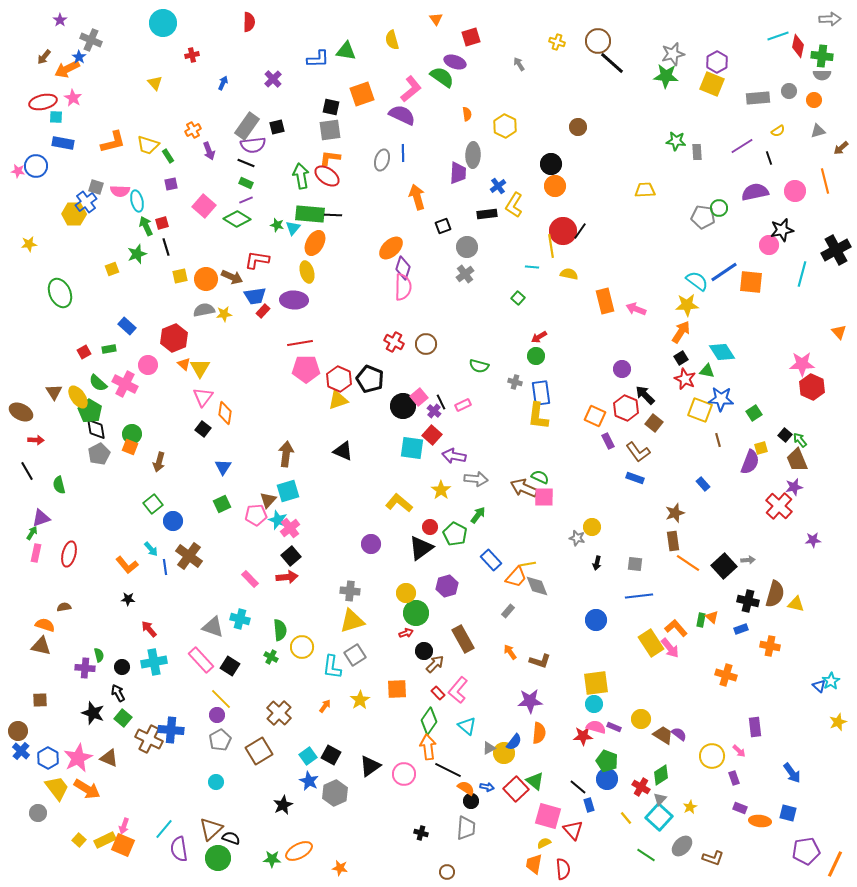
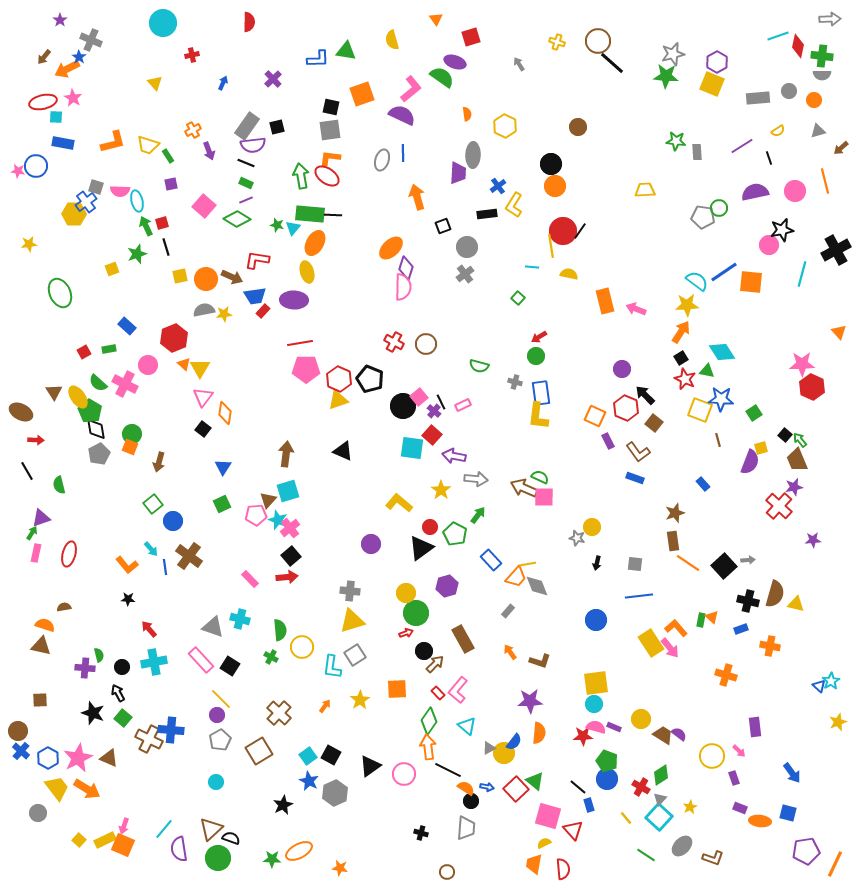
purple diamond at (403, 268): moved 3 px right
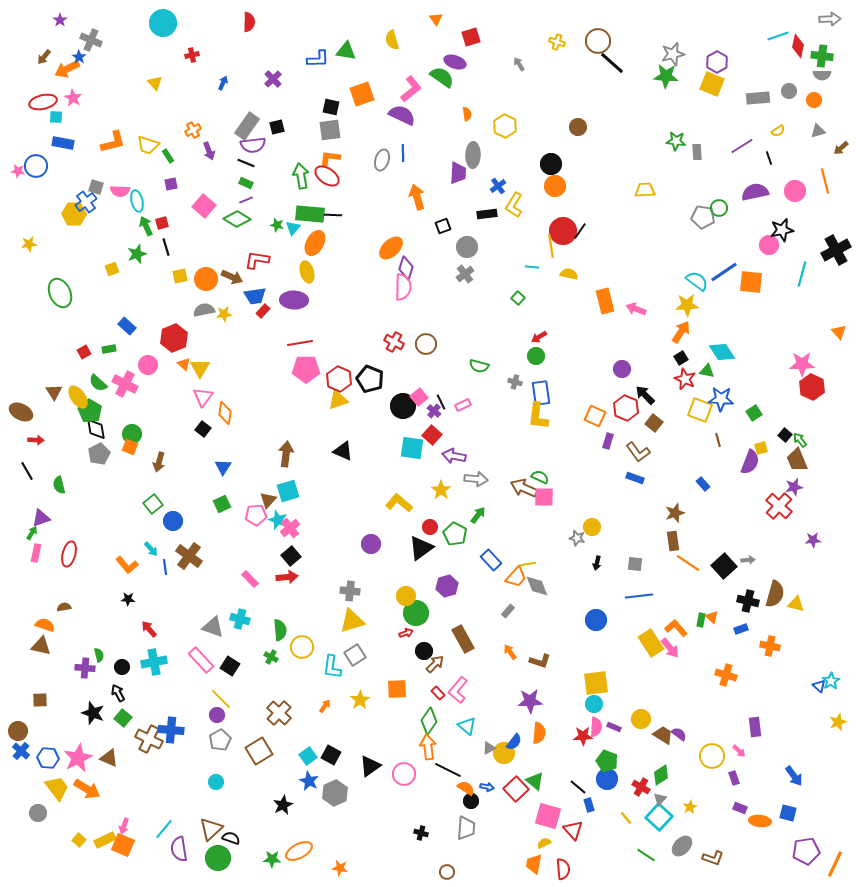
purple rectangle at (608, 441): rotated 42 degrees clockwise
yellow circle at (406, 593): moved 3 px down
pink semicircle at (596, 727): rotated 78 degrees clockwise
blue hexagon at (48, 758): rotated 25 degrees counterclockwise
blue arrow at (792, 773): moved 2 px right, 3 px down
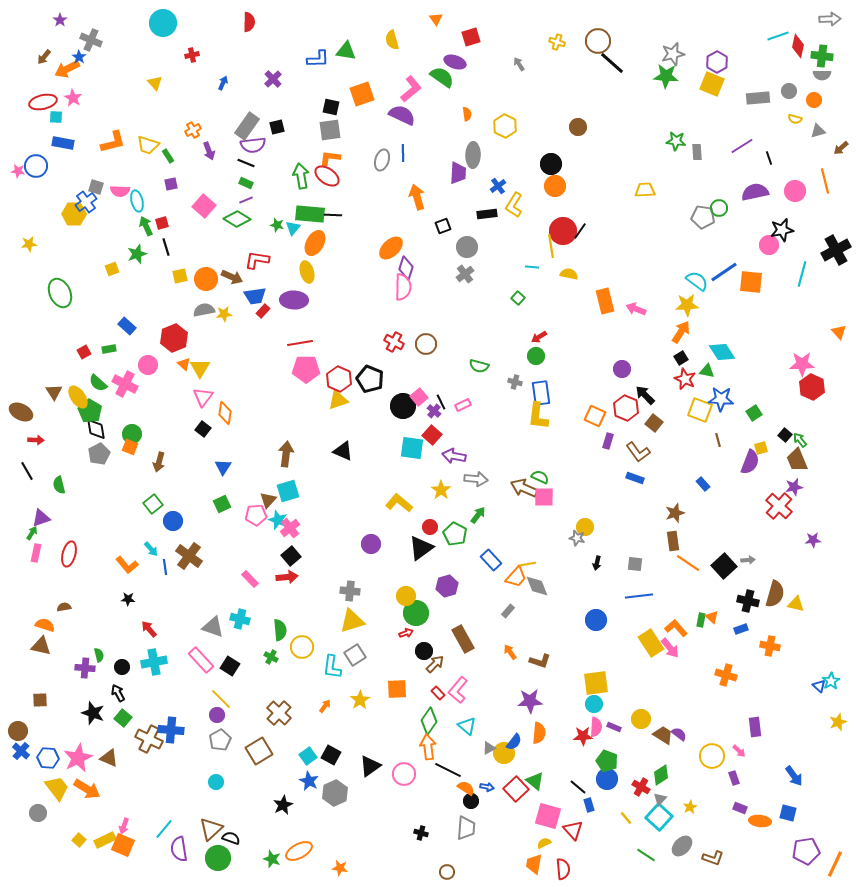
yellow semicircle at (778, 131): moved 17 px right, 12 px up; rotated 48 degrees clockwise
yellow circle at (592, 527): moved 7 px left
green star at (272, 859): rotated 18 degrees clockwise
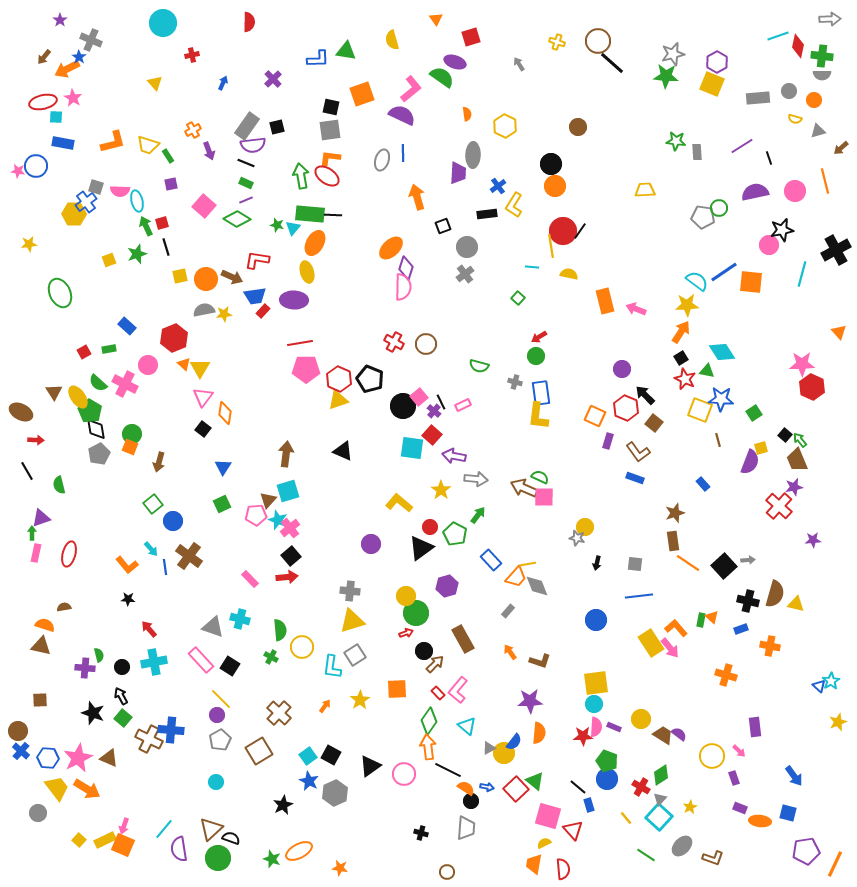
yellow square at (112, 269): moved 3 px left, 9 px up
green arrow at (32, 533): rotated 32 degrees counterclockwise
black arrow at (118, 693): moved 3 px right, 3 px down
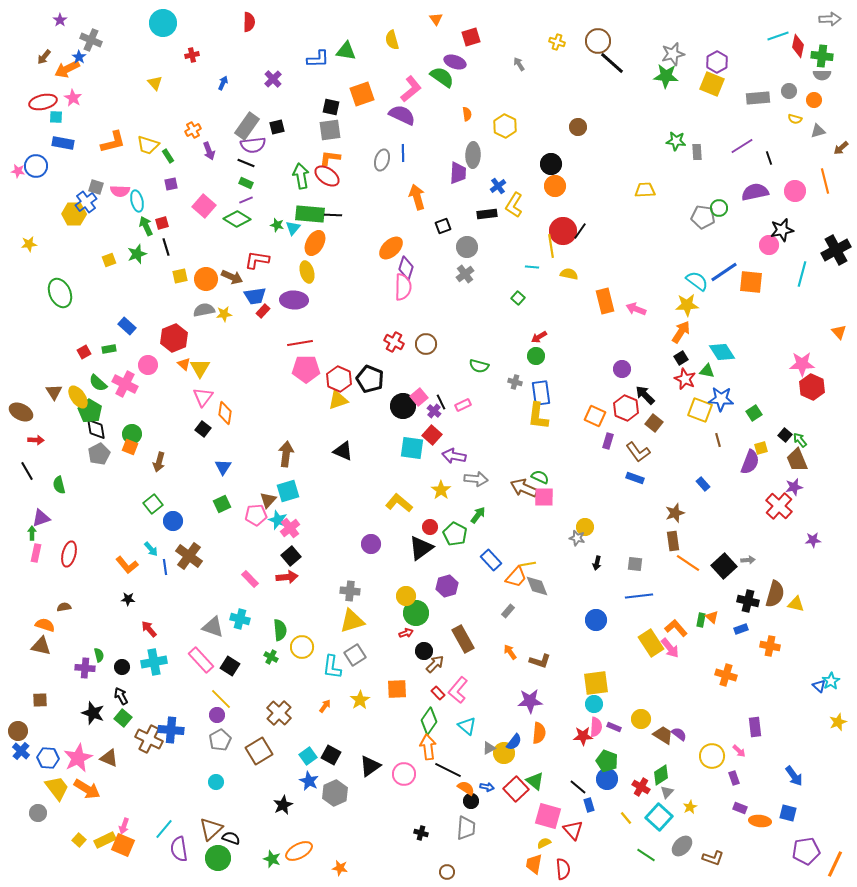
gray triangle at (660, 799): moved 7 px right, 7 px up
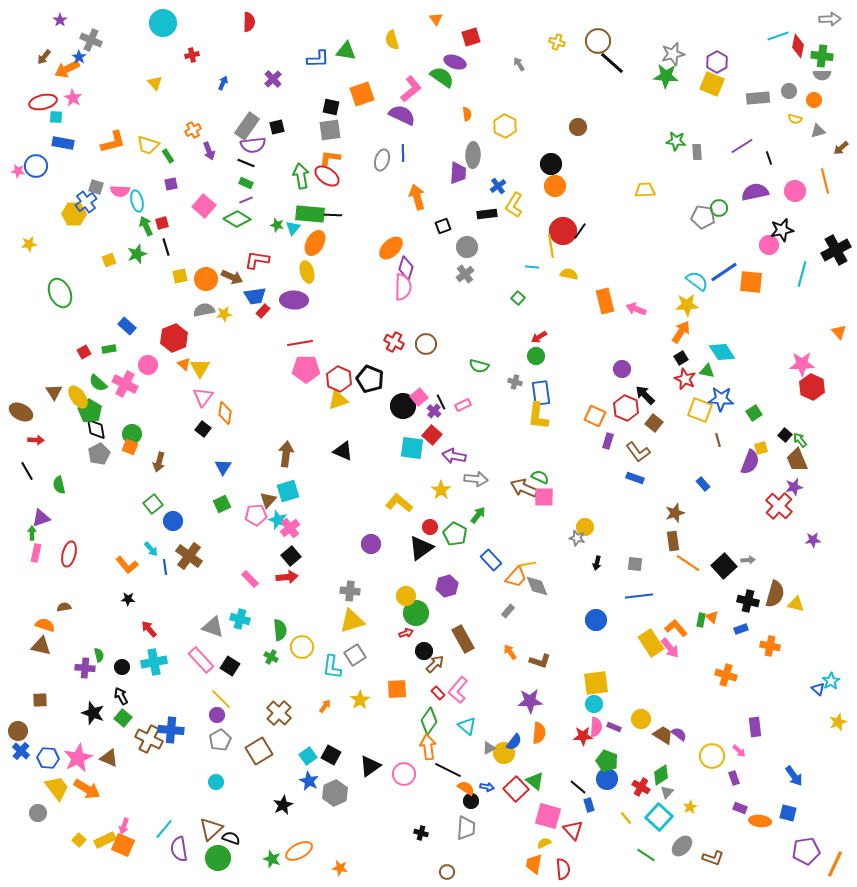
blue triangle at (819, 686): moved 1 px left, 3 px down
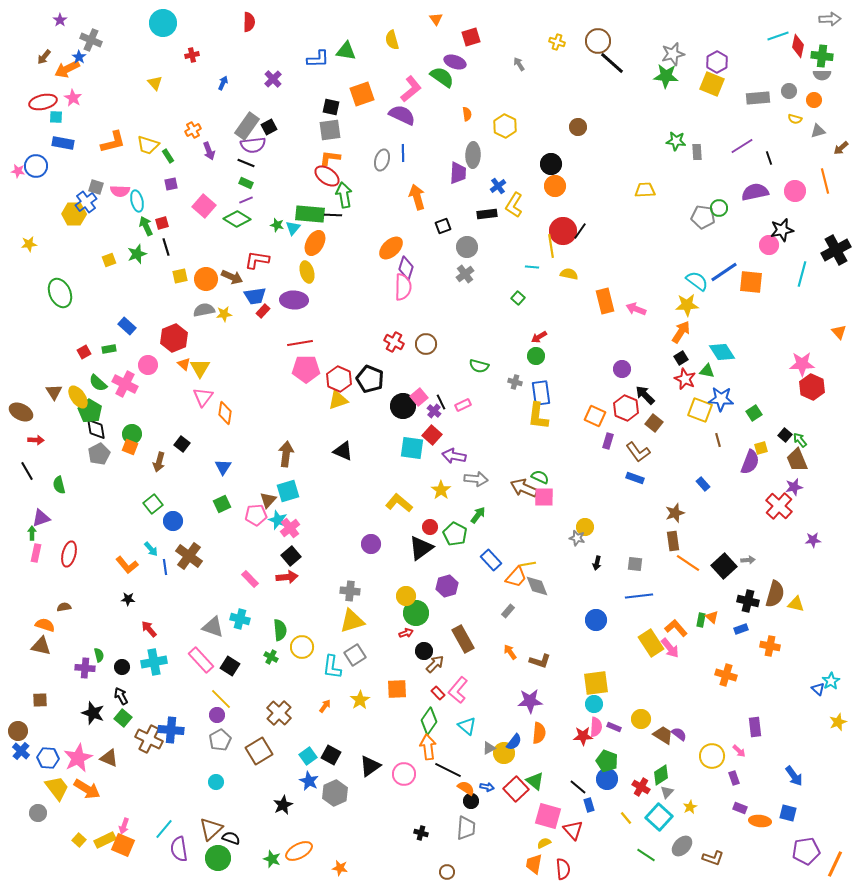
black square at (277, 127): moved 8 px left; rotated 14 degrees counterclockwise
green arrow at (301, 176): moved 43 px right, 19 px down
black square at (203, 429): moved 21 px left, 15 px down
